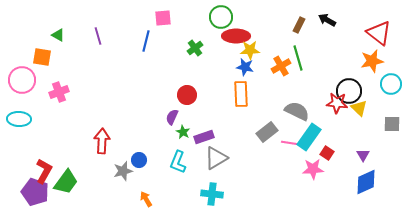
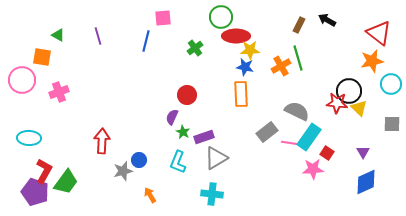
cyan ellipse at (19, 119): moved 10 px right, 19 px down
purple triangle at (363, 155): moved 3 px up
orange arrow at (146, 199): moved 4 px right, 4 px up
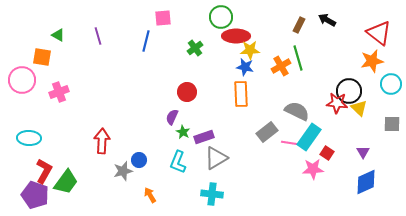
red circle at (187, 95): moved 3 px up
purple pentagon at (35, 192): moved 3 px down
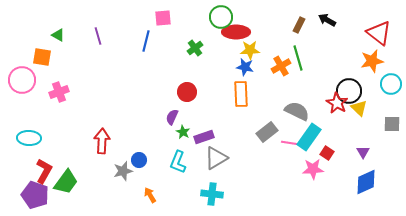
red ellipse at (236, 36): moved 4 px up
red star at (337, 103): rotated 25 degrees clockwise
